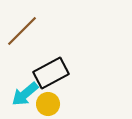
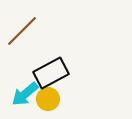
yellow circle: moved 5 px up
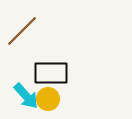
black rectangle: rotated 28 degrees clockwise
cyan arrow: moved 1 px right, 2 px down; rotated 92 degrees counterclockwise
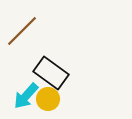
black rectangle: rotated 36 degrees clockwise
cyan arrow: rotated 84 degrees clockwise
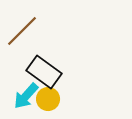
black rectangle: moved 7 px left, 1 px up
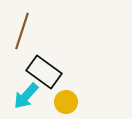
brown line: rotated 27 degrees counterclockwise
yellow circle: moved 18 px right, 3 px down
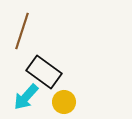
cyan arrow: moved 1 px down
yellow circle: moved 2 px left
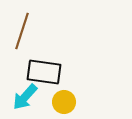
black rectangle: rotated 28 degrees counterclockwise
cyan arrow: moved 1 px left
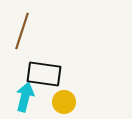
black rectangle: moved 2 px down
cyan arrow: rotated 152 degrees clockwise
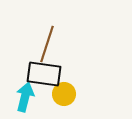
brown line: moved 25 px right, 13 px down
yellow circle: moved 8 px up
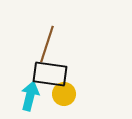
black rectangle: moved 6 px right
cyan arrow: moved 5 px right, 1 px up
